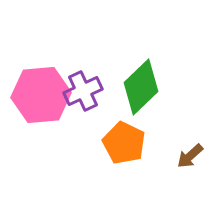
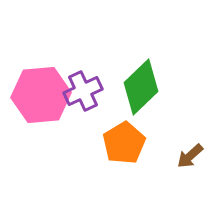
orange pentagon: rotated 15 degrees clockwise
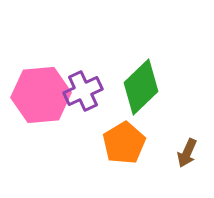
brown arrow: moved 3 px left, 3 px up; rotated 24 degrees counterclockwise
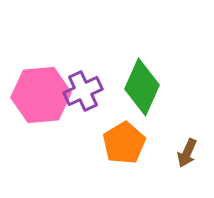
green diamond: moved 1 px right; rotated 22 degrees counterclockwise
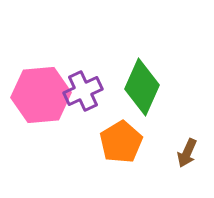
orange pentagon: moved 3 px left, 1 px up
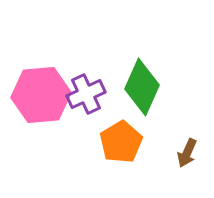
purple cross: moved 3 px right, 3 px down
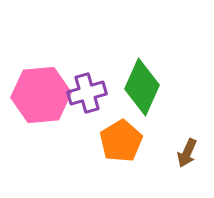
purple cross: moved 1 px right, 1 px up; rotated 9 degrees clockwise
orange pentagon: moved 1 px up
